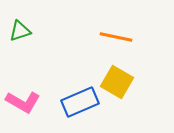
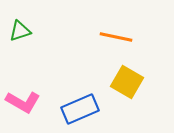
yellow square: moved 10 px right
blue rectangle: moved 7 px down
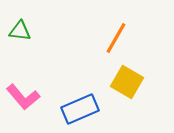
green triangle: rotated 25 degrees clockwise
orange line: moved 1 px down; rotated 72 degrees counterclockwise
pink L-shape: moved 5 px up; rotated 20 degrees clockwise
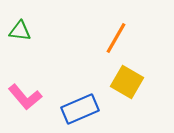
pink L-shape: moved 2 px right
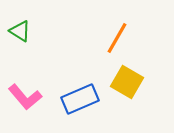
green triangle: rotated 25 degrees clockwise
orange line: moved 1 px right
blue rectangle: moved 10 px up
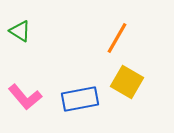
blue rectangle: rotated 12 degrees clockwise
